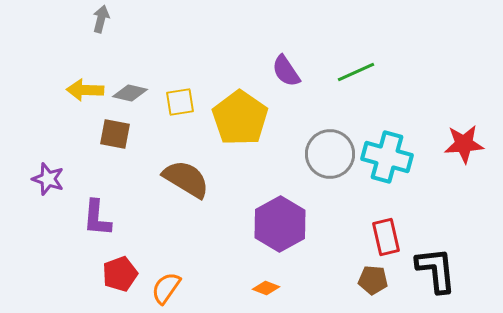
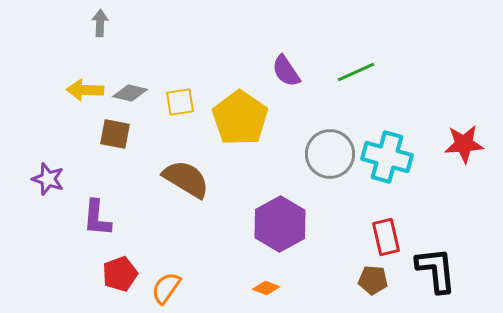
gray arrow: moved 1 px left, 4 px down; rotated 12 degrees counterclockwise
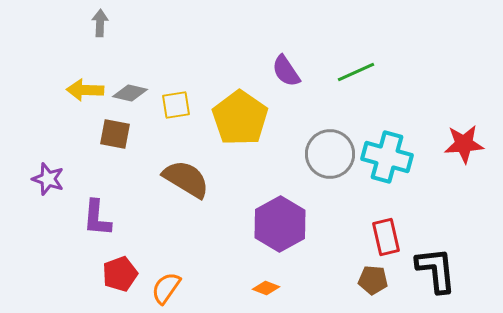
yellow square: moved 4 px left, 3 px down
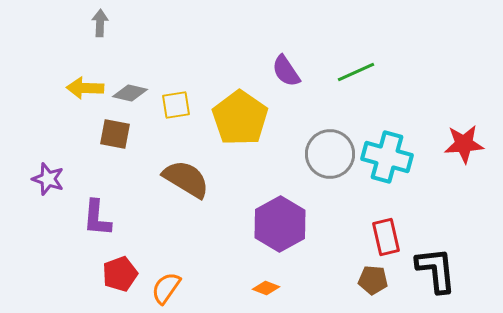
yellow arrow: moved 2 px up
